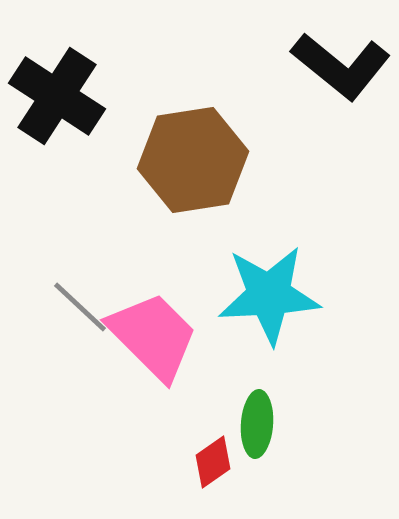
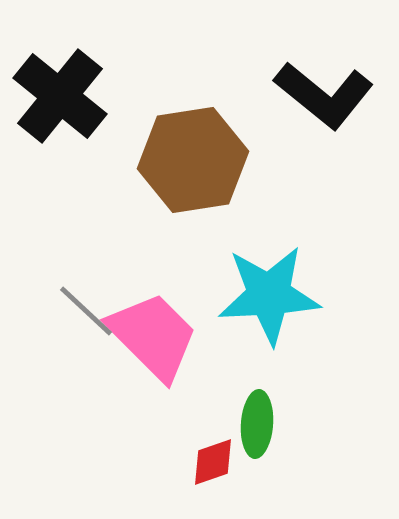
black L-shape: moved 17 px left, 29 px down
black cross: moved 3 px right; rotated 6 degrees clockwise
gray line: moved 6 px right, 4 px down
red diamond: rotated 16 degrees clockwise
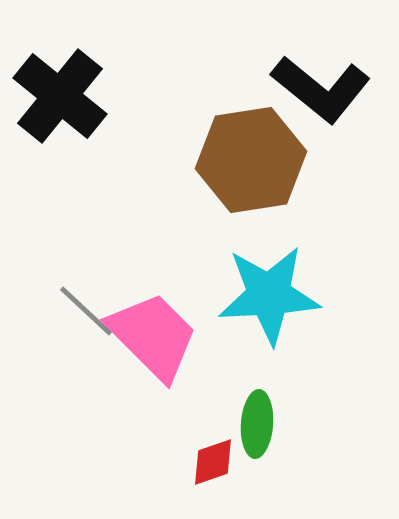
black L-shape: moved 3 px left, 6 px up
brown hexagon: moved 58 px right
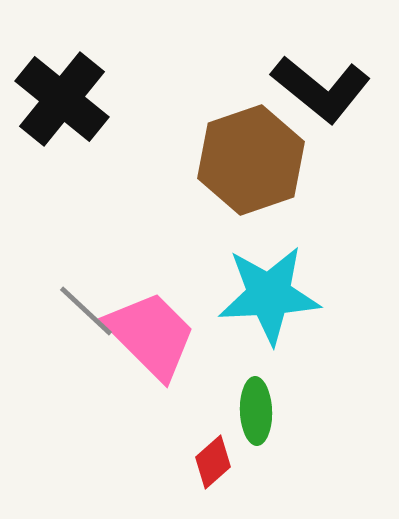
black cross: moved 2 px right, 3 px down
brown hexagon: rotated 10 degrees counterclockwise
pink trapezoid: moved 2 px left, 1 px up
green ellipse: moved 1 px left, 13 px up; rotated 6 degrees counterclockwise
red diamond: rotated 22 degrees counterclockwise
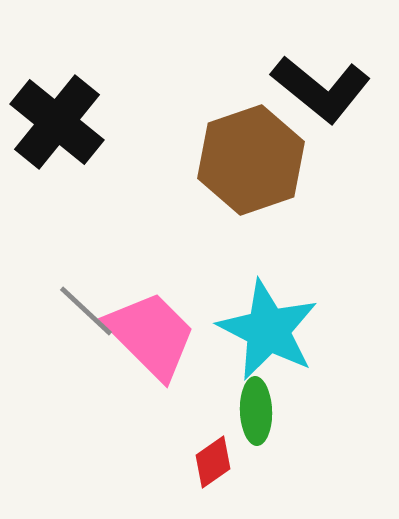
black cross: moved 5 px left, 23 px down
cyan star: moved 1 px left, 35 px down; rotated 30 degrees clockwise
red diamond: rotated 6 degrees clockwise
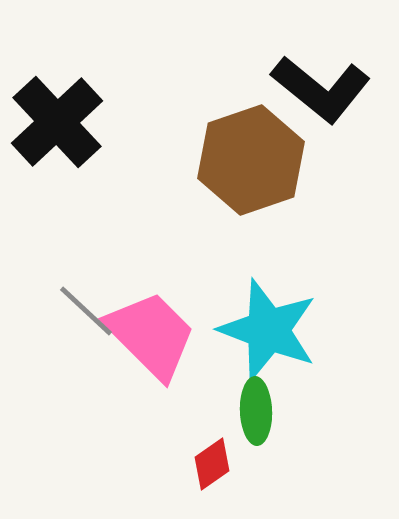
black cross: rotated 8 degrees clockwise
cyan star: rotated 6 degrees counterclockwise
red diamond: moved 1 px left, 2 px down
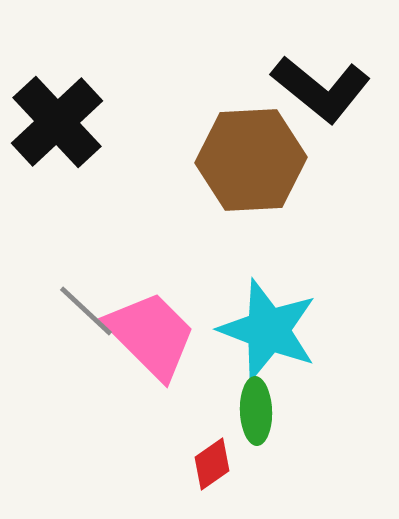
brown hexagon: rotated 16 degrees clockwise
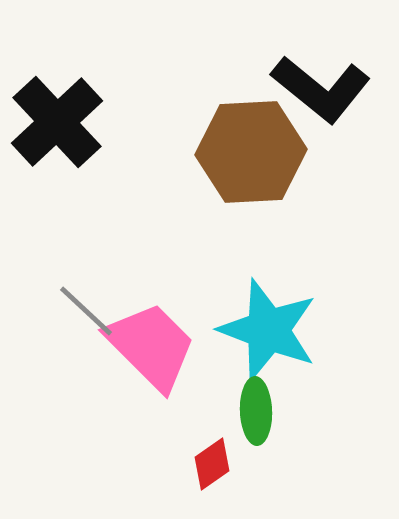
brown hexagon: moved 8 px up
pink trapezoid: moved 11 px down
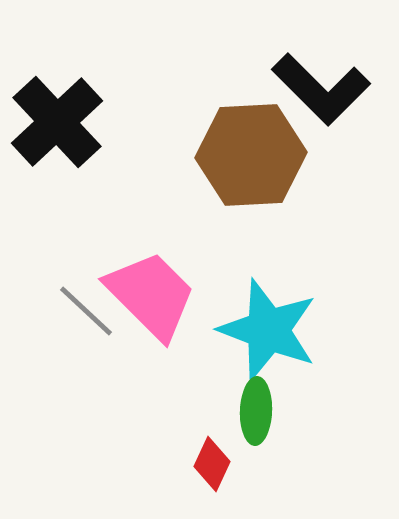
black L-shape: rotated 6 degrees clockwise
brown hexagon: moved 3 px down
pink trapezoid: moved 51 px up
green ellipse: rotated 4 degrees clockwise
red diamond: rotated 30 degrees counterclockwise
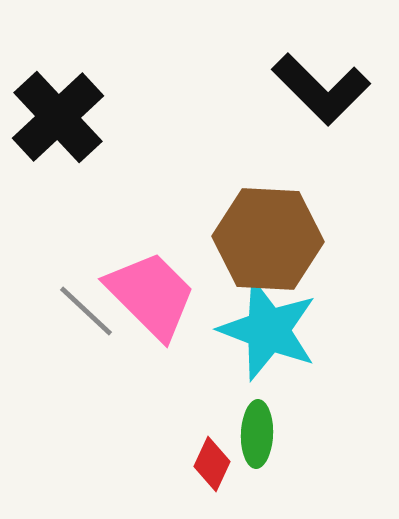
black cross: moved 1 px right, 5 px up
brown hexagon: moved 17 px right, 84 px down; rotated 6 degrees clockwise
green ellipse: moved 1 px right, 23 px down
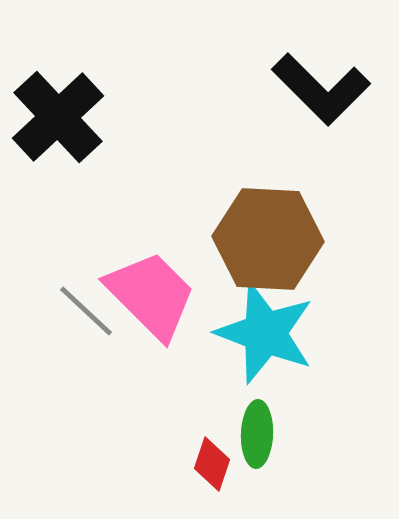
cyan star: moved 3 px left, 3 px down
red diamond: rotated 6 degrees counterclockwise
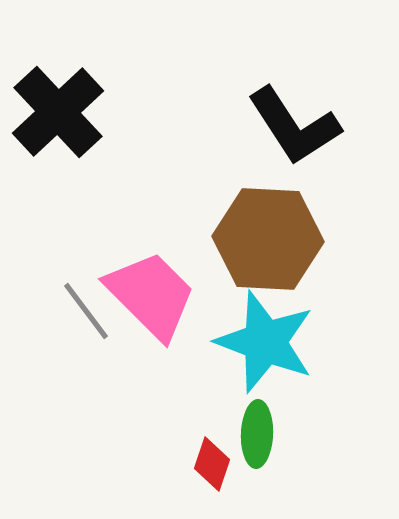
black L-shape: moved 27 px left, 37 px down; rotated 12 degrees clockwise
black cross: moved 5 px up
gray line: rotated 10 degrees clockwise
cyan star: moved 9 px down
